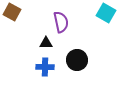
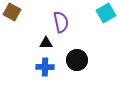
cyan square: rotated 30 degrees clockwise
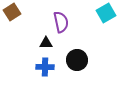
brown square: rotated 30 degrees clockwise
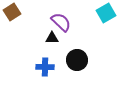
purple semicircle: rotated 35 degrees counterclockwise
black triangle: moved 6 px right, 5 px up
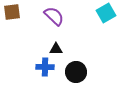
brown square: rotated 24 degrees clockwise
purple semicircle: moved 7 px left, 6 px up
black triangle: moved 4 px right, 11 px down
black circle: moved 1 px left, 12 px down
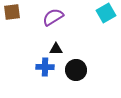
purple semicircle: moved 1 px left, 1 px down; rotated 75 degrees counterclockwise
black circle: moved 2 px up
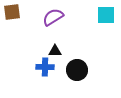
cyan square: moved 2 px down; rotated 30 degrees clockwise
black triangle: moved 1 px left, 2 px down
black circle: moved 1 px right
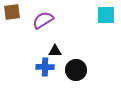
purple semicircle: moved 10 px left, 3 px down
black circle: moved 1 px left
